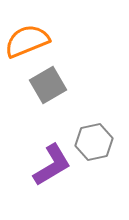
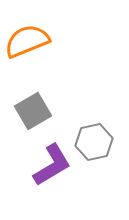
gray square: moved 15 px left, 26 px down
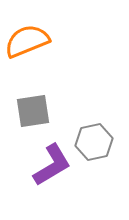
gray square: rotated 21 degrees clockwise
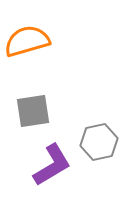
orange semicircle: rotated 6 degrees clockwise
gray hexagon: moved 5 px right
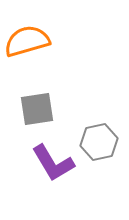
gray square: moved 4 px right, 2 px up
purple L-shape: moved 1 px right, 2 px up; rotated 90 degrees clockwise
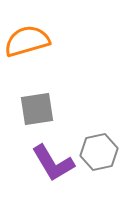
gray hexagon: moved 10 px down
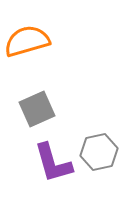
gray square: rotated 15 degrees counterclockwise
purple L-shape: rotated 15 degrees clockwise
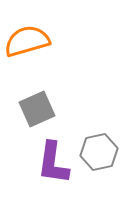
purple L-shape: rotated 24 degrees clockwise
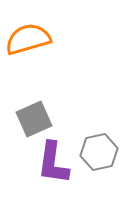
orange semicircle: moved 1 px right, 2 px up
gray square: moved 3 px left, 10 px down
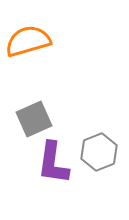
orange semicircle: moved 2 px down
gray hexagon: rotated 9 degrees counterclockwise
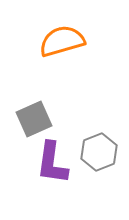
orange semicircle: moved 34 px right
purple L-shape: moved 1 px left
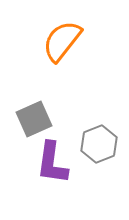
orange semicircle: rotated 36 degrees counterclockwise
gray hexagon: moved 8 px up
